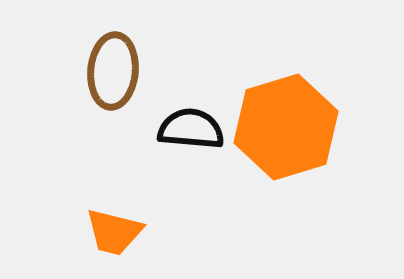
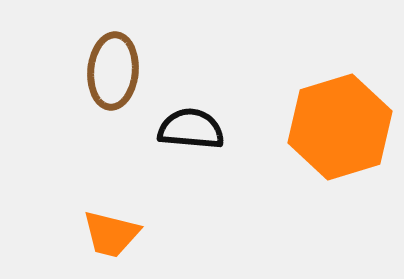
orange hexagon: moved 54 px right
orange trapezoid: moved 3 px left, 2 px down
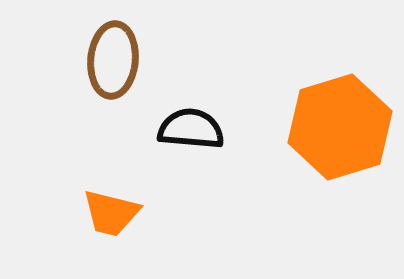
brown ellipse: moved 11 px up
orange trapezoid: moved 21 px up
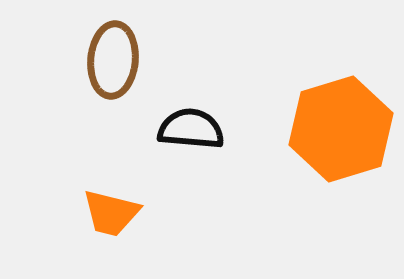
orange hexagon: moved 1 px right, 2 px down
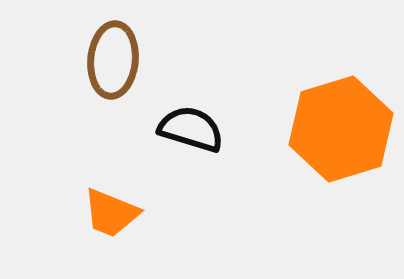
black semicircle: rotated 12 degrees clockwise
orange trapezoid: rotated 8 degrees clockwise
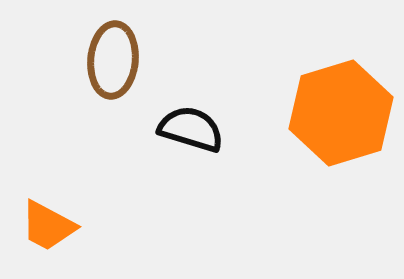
orange hexagon: moved 16 px up
orange trapezoid: moved 63 px left, 13 px down; rotated 6 degrees clockwise
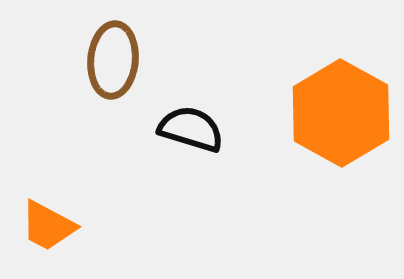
orange hexagon: rotated 14 degrees counterclockwise
